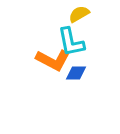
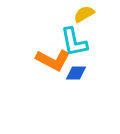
yellow semicircle: moved 5 px right
cyan L-shape: moved 3 px right
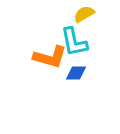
orange L-shape: moved 3 px left, 3 px up; rotated 12 degrees counterclockwise
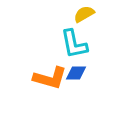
cyan L-shape: moved 2 px down
orange L-shape: moved 21 px down
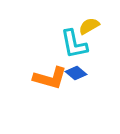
yellow semicircle: moved 5 px right, 12 px down
blue diamond: rotated 40 degrees clockwise
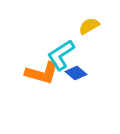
cyan L-shape: moved 13 px left, 11 px down; rotated 68 degrees clockwise
orange L-shape: moved 8 px left, 5 px up
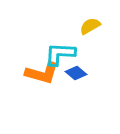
yellow semicircle: moved 1 px right
cyan L-shape: moved 1 px left, 1 px up; rotated 36 degrees clockwise
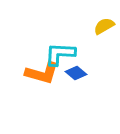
yellow semicircle: moved 14 px right
